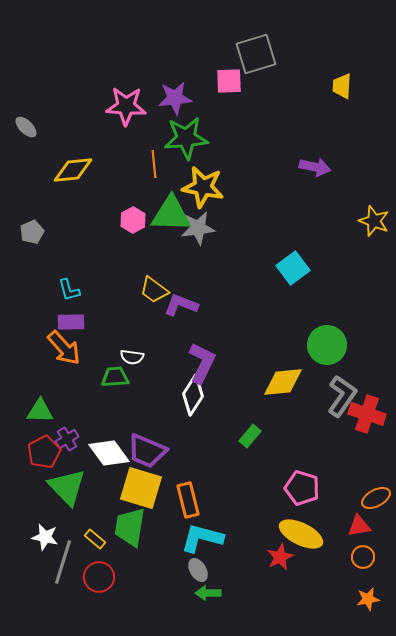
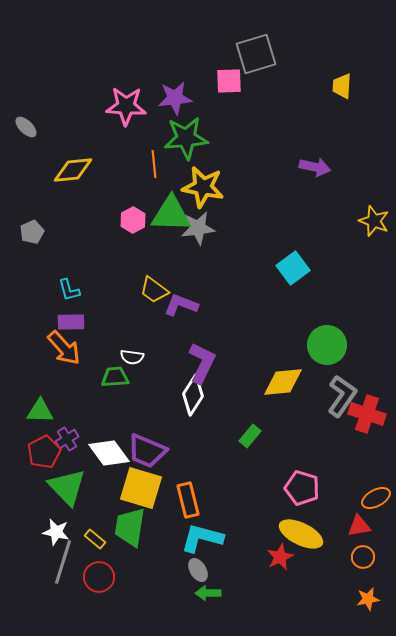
white star at (45, 537): moved 11 px right, 5 px up
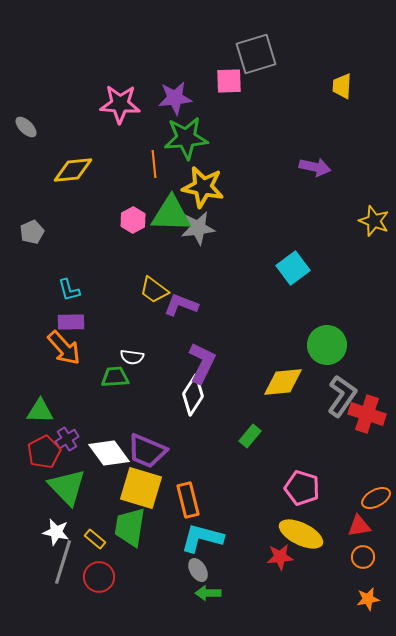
pink star at (126, 106): moved 6 px left, 2 px up
red star at (280, 557): rotated 20 degrees clockwise
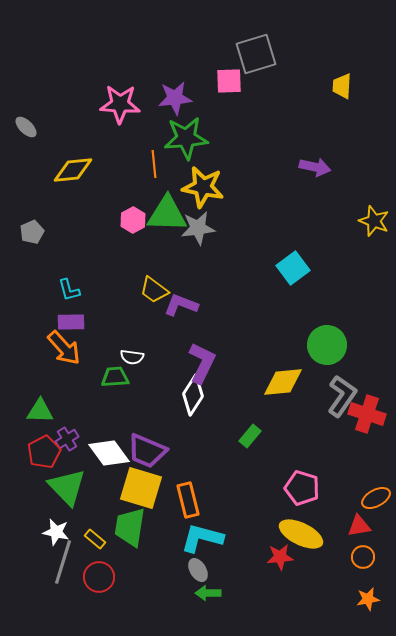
green triangle at (171, 214): moved 4 px left
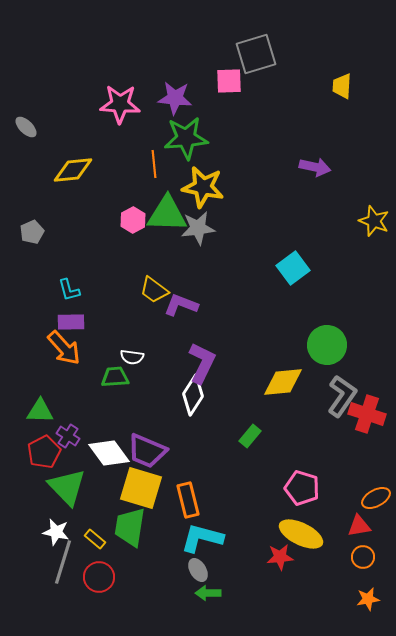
purple star at (175, 98): rotated 12 degrees clockwise
purple cross at (67, 439): moved 1 px right, 3 px up; rotated 25 degrees counterclockwise
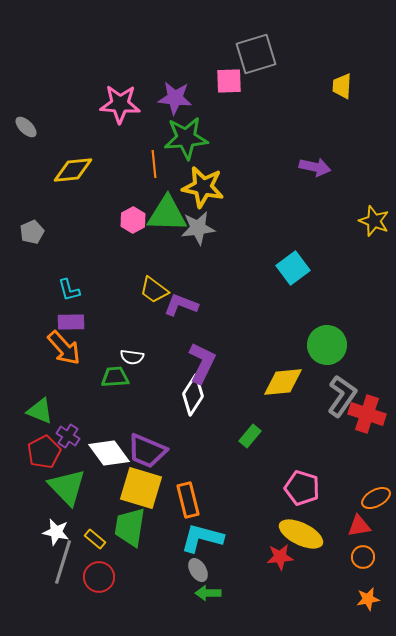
green triangle at (40, 411): rotated 20 degrees clockwise
